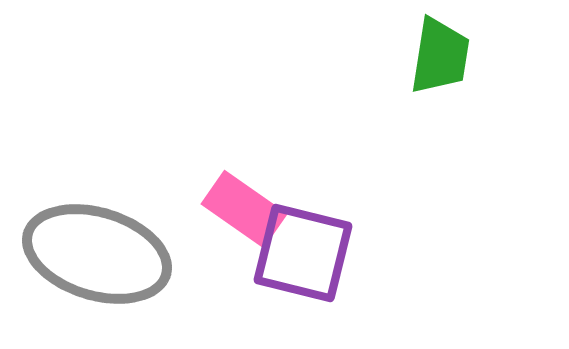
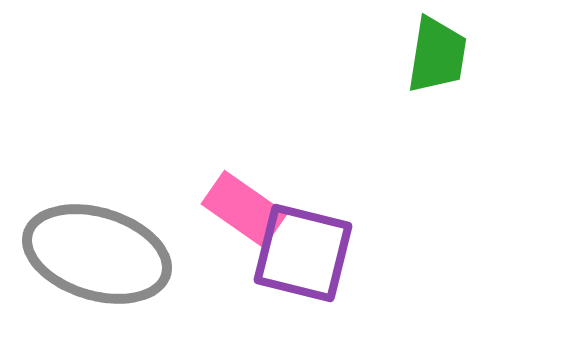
green trapezoid: moved 3 px left, 1 px up
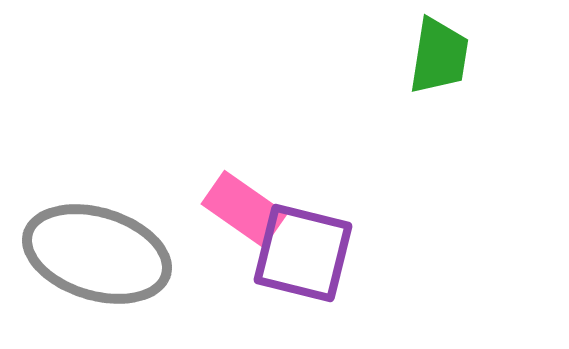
green trapezoid: moved 2 px right, 1 px down
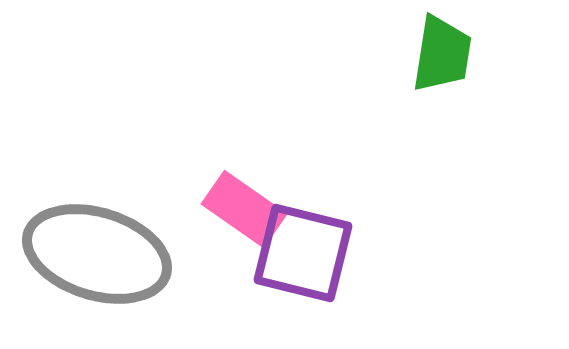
green trapezoid: moved 3 px right, 2 px up
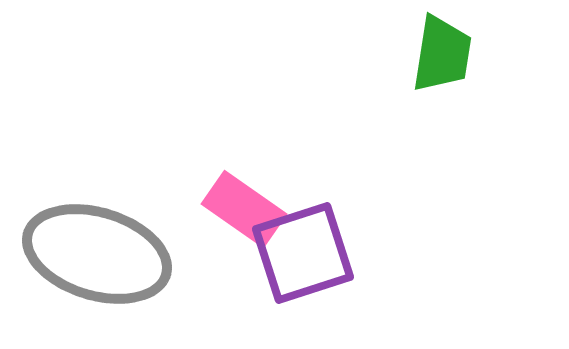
purple square: rotated 32 degrees counterclockwise
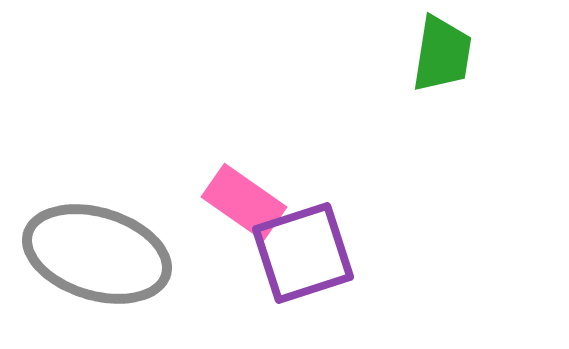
pink rectangle: moved 7 px up
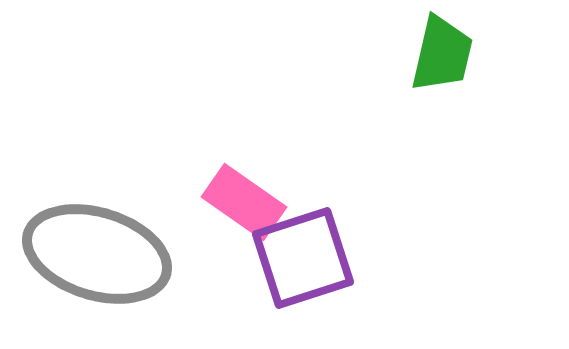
green trapezoid: rotated 4 degrees clockwise
purple square: moved 5 px down
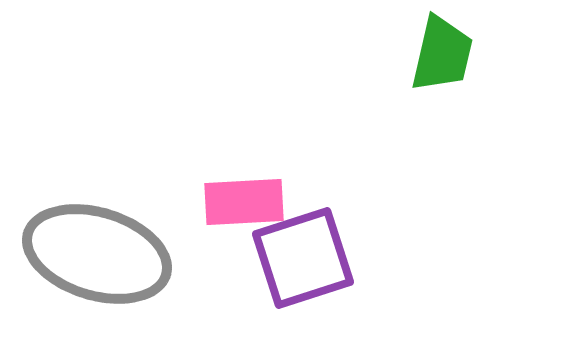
pink rectangle: rotated 38 degrees counterclockwise
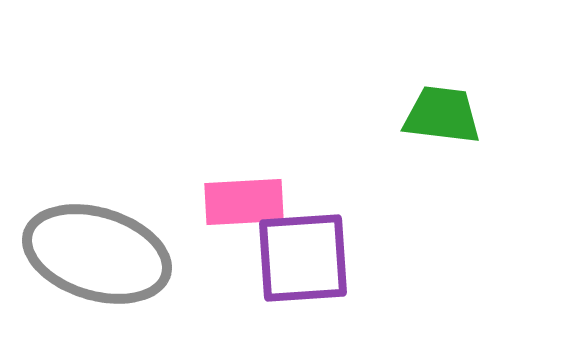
green trapezoid: moved 61 px down; rotated 96 degrees counterclockwise
purple square: rotated 14 degrees clockwise
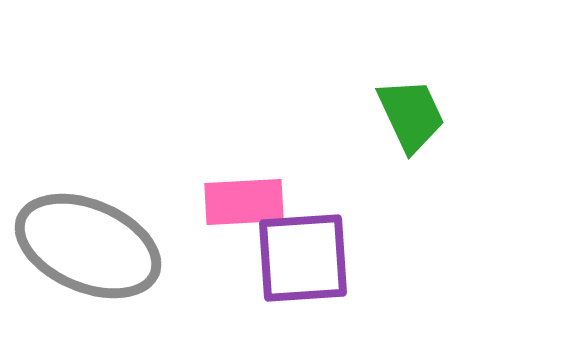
green trapezoid: moved 31 px left; rotated 58 degrees clockwise
gray ellipse: moved 9 px left, 8 px up; rotated 6 degrees clockwise
